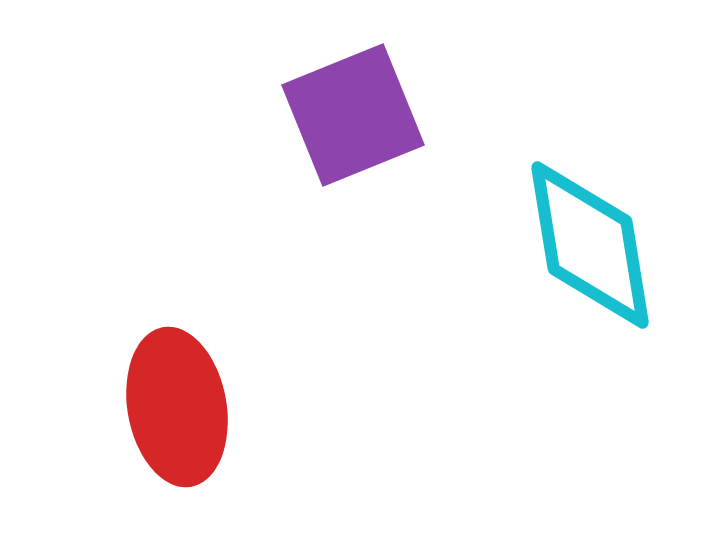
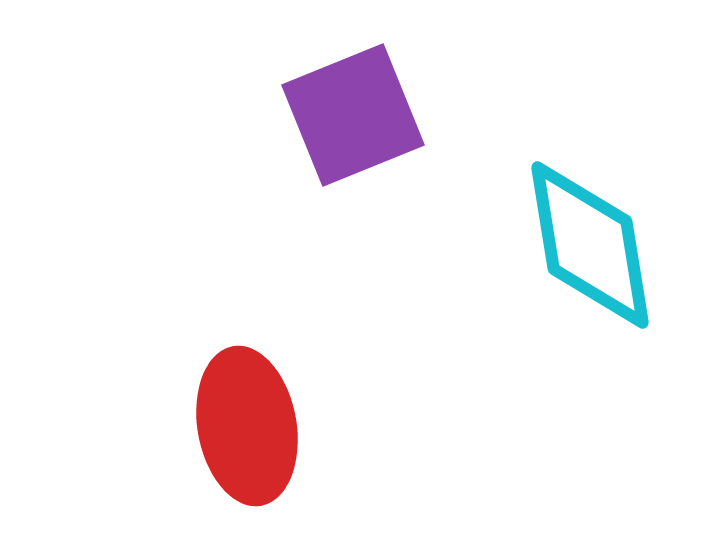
red ellipse: moved 70 px right, 19 px down
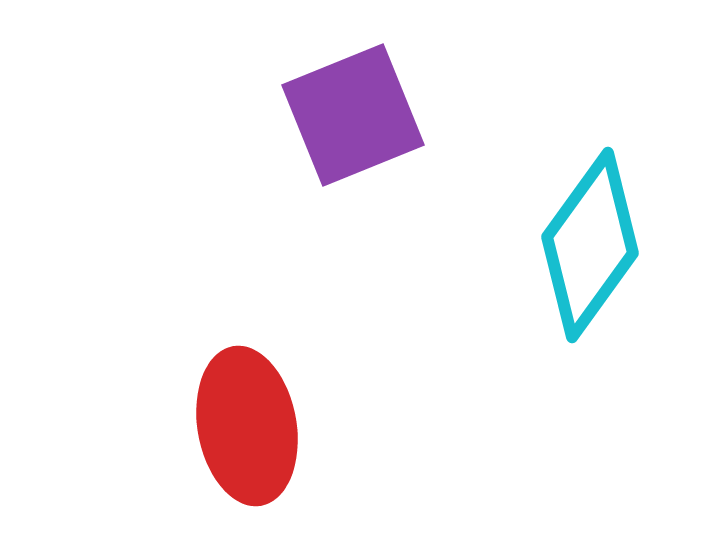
cyan diamond: rotated 45 degrees clockwise
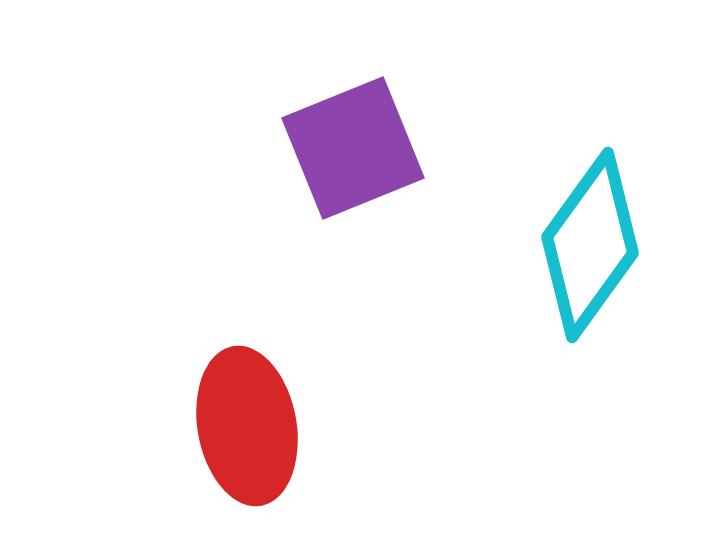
purple square: moved 33 px down
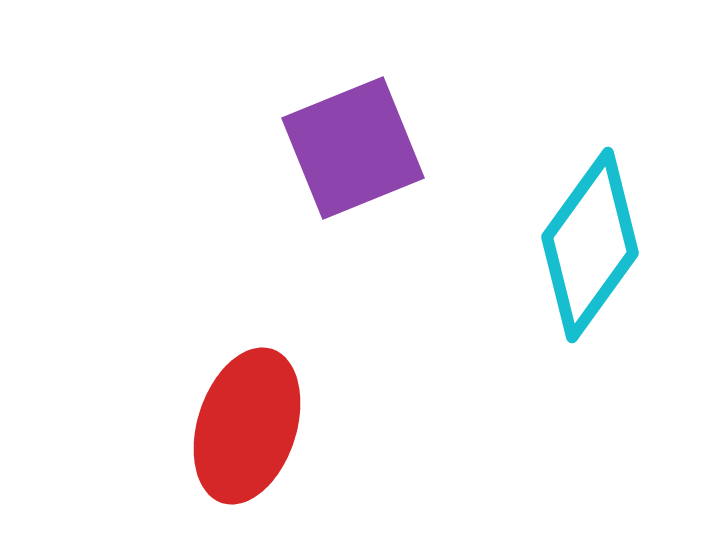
red ellipse: rotated 28 degrees clockwise
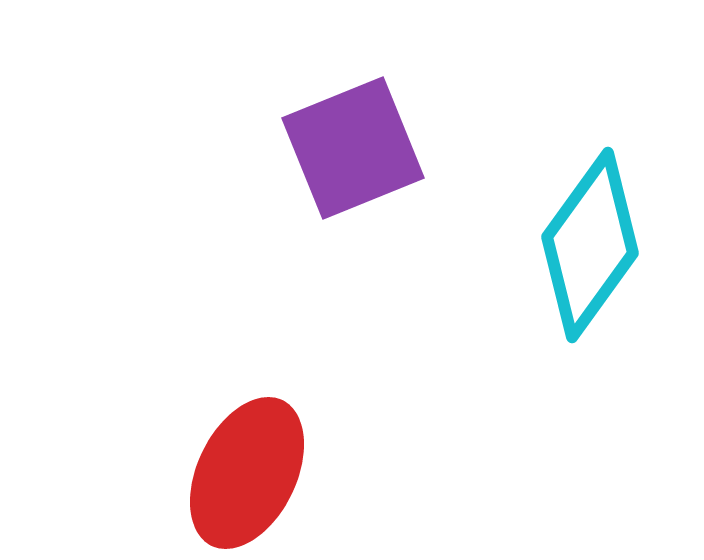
red ellipse: moved 47 px down; rotated 8 degrees clockwise
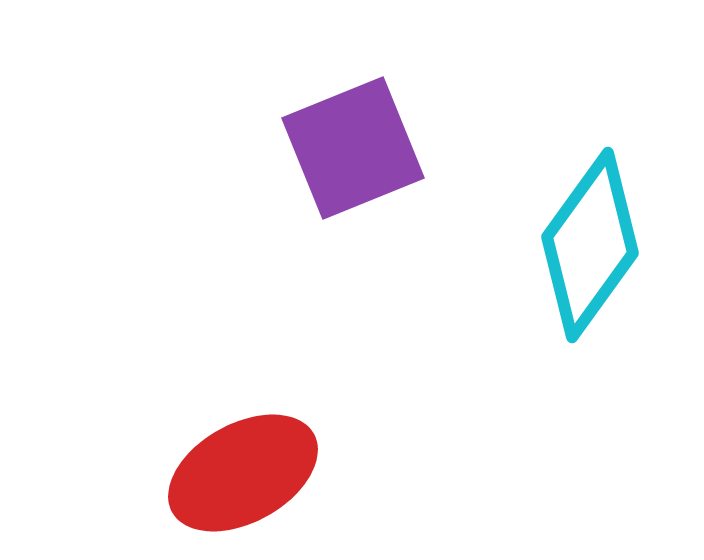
red ellipse: moved 4 px left; rotated 35 degrees clockwise
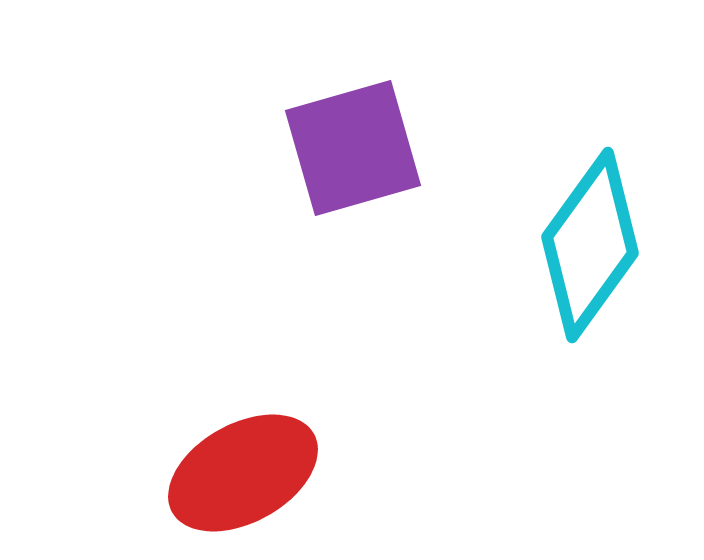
purple square: rotated 6 degrees clockwise
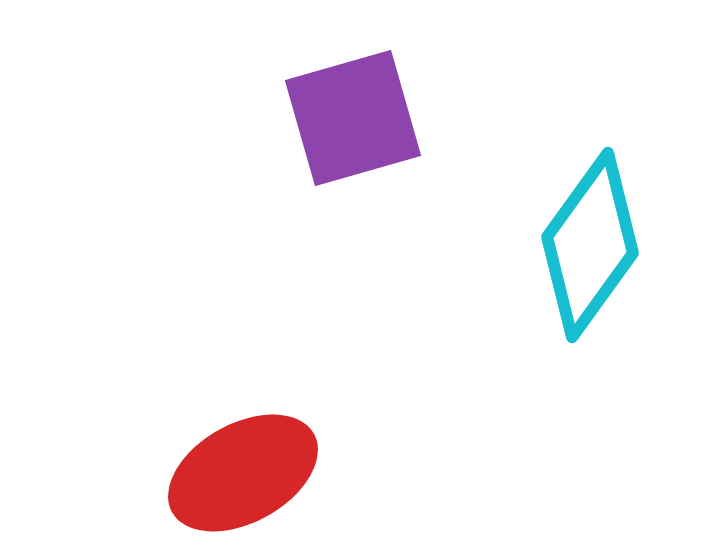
purple square: moved 30 px up
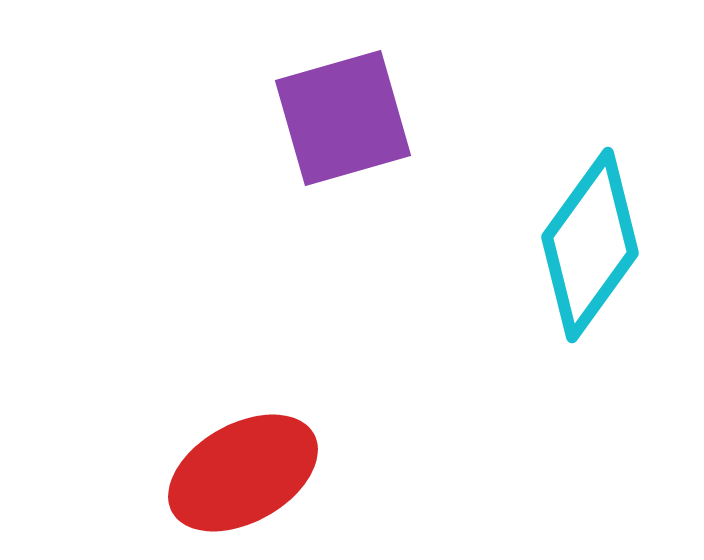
purple square: moved 10 px left
